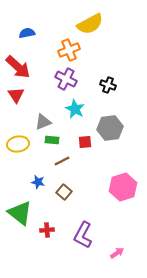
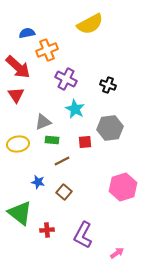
orange cross: moved 22 px left
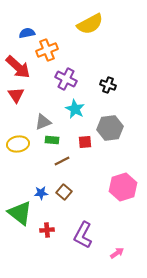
blue star: moved 3 px right, 11 px down; rotated 16 degrees counterclockwise
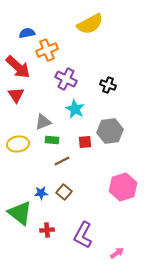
gray hexagon: moved 3 px down
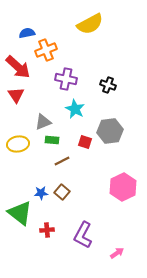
orange cross: moved 1 px left
purple cross: rotated 15 degrees counterclockwise
red square: rotated 24 degrees clockwise
pink hexagon: rotated 8 degrees counterclockwise
brown square: moved 2 px left
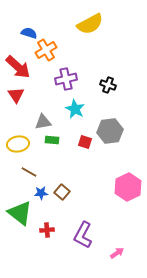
blue semicircle: moved 2 px right; rotated 28 degrees clockwise
orange cross: rotated 10 degrees counterclockwise
purple cross: rotated 25 degrees counterclockwise
gray triangle: rotated 12 degrees clockwise
brown line: moved 33 px left, 11 px down; rotated 56 degrees clockwise
pink hexagon: moved 5 px right
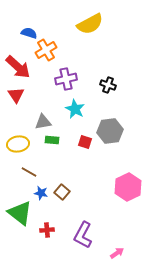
blue star: rotated 16 degrees clockwise
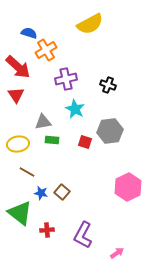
brown line: moved 2 px left
